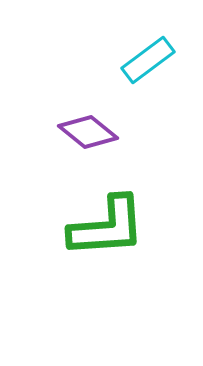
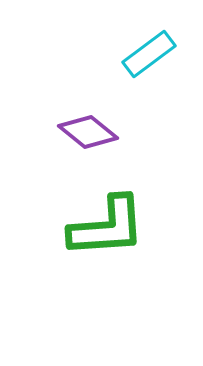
cyan rectangle: moved 1 px right, 6 px up
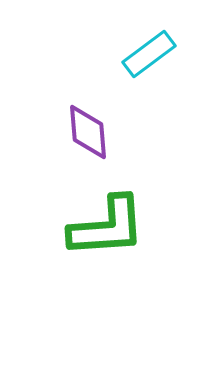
purple diamond: rotated 46 degrees clockwise
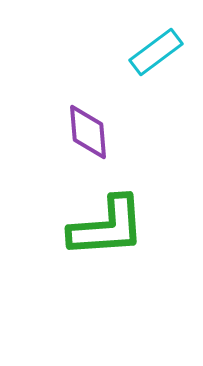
cyan rectangle: moved 7 px right, 2 px up
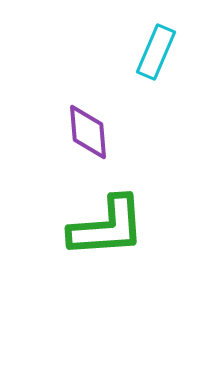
cyan rectangle: rotated 30 degrees counterclockwise
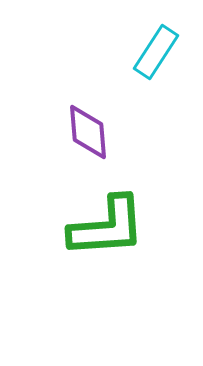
cyan rectangle: rotated 10 degrees clockwise
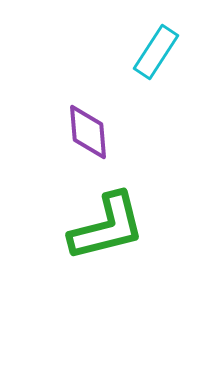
green L-shape: rotated 10 degrees counterclockwise
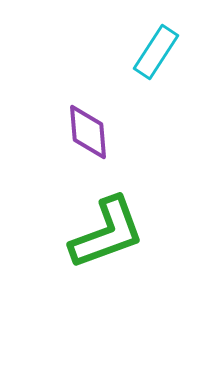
green L-shape: moved 6 px down; rotated 6 degrees counterclockwise
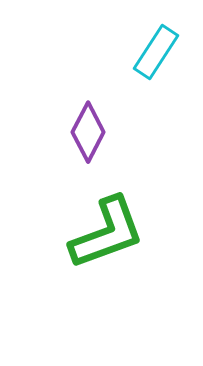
purple diamond: rotated 32 degrees clockwise
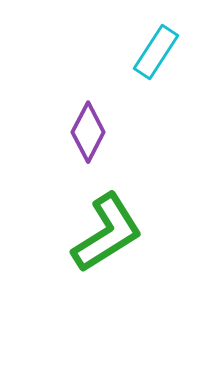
green L-shape: rotated 12 degrees counterclockwise
